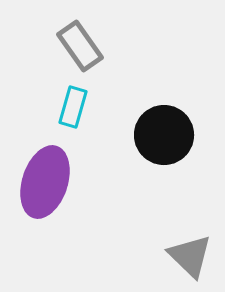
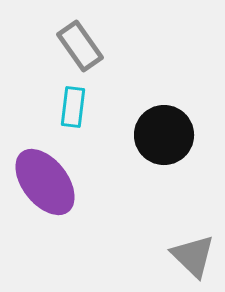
cyan rectangle: rotated 9 degrees counterclockwise
purple ellipse: rotated 56 degrees counterclockwise
gray triangle: moved 3 px right
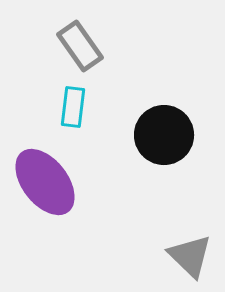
gray triangle: moved 3 px left
